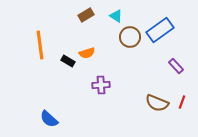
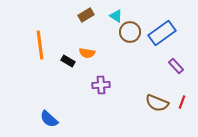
blue rectangle: moved 2 px right, 3 px down
brown circle: moved 5 px up
orange semicircle: rotated 28 degrees clockwise
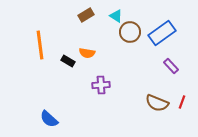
purple rectangle: moved 5 px left
